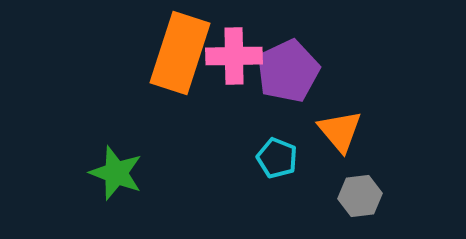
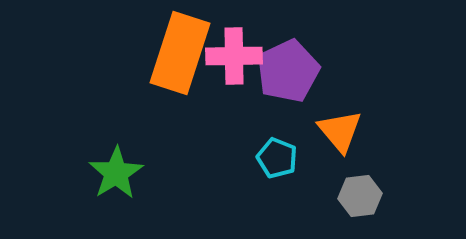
green star: rotated 20 degrees clockwise
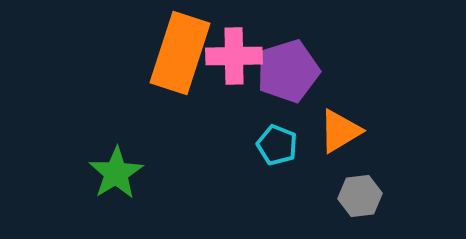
purple pentagon: rotated 8 degrees clockwise
orange triangle: rotated 39 degrees clockwise
cyan pentagon: moved 13 px up
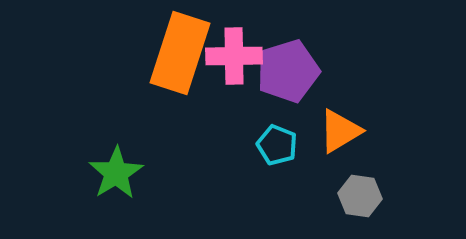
gray hexagon: rotated 15 degrees clockwise
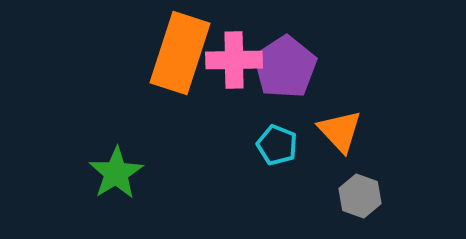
pink cross: moved 4 px down
purple pentagon: moved 3 px left, 4 px up; rotated 16 degrees counterclockwise
orange triangle: rotated 42 degrees counterclockwise
gray hexagon: rotated 12 degrees clockwise
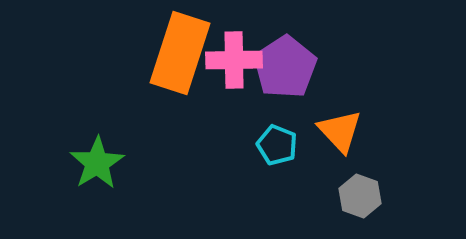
green star: moved 19 px left, 10 px up
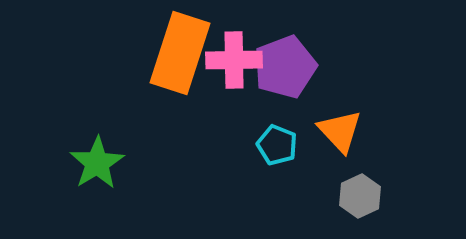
purple pentagon: rotated 12 degrees clockwise
gray hexagon: rotated 15 degrees clockwise
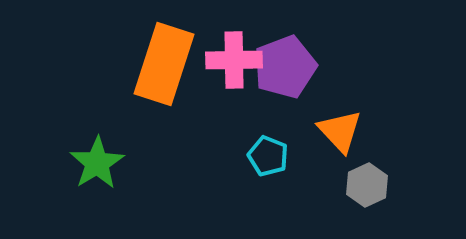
orange rectangle: moved 16 px left, 11 px down
cyan pentagon: moved 9 px left, 11 px down
gray hexagon: moved 7 px right, 11 px up
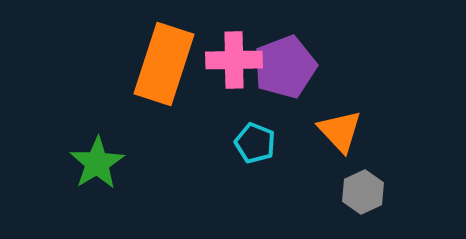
cyan pentagon: moved 13 px left, 13 px up
gray hexagon: moved 4 px left, 7 px down
